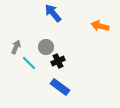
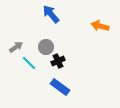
blue arrow: moved 2 px left, 1 px down
gray arrow: rotated 32 degrees clockwise
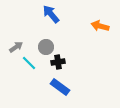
black cross: moved 1 px down; rotated 16 degrees clockwise
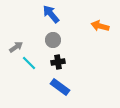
gray circle: moved 7 px right, 7 px up
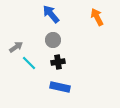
orange arrow: moved 3 px left, 9 px up; rotated 48 degrees clockwise
blue rectangle: rotated 24 degrees counterclockwise
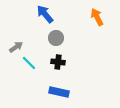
blue arrow: moved 6 px left
gray circle: moved 3 px right, 2 px up
black cross: rotated 16 degrees clockwise
blue rectangle: moved 1 px left, 5 px down
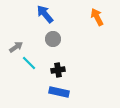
gray circle: moved 3 px left, 1 px down
black cross: moved 8 px down; rotated 16 degrees counterclockwise
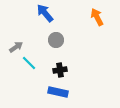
blue arrow: moved 1 px up
gray circle: moved 3 px right, 1 px down
black cross: moved 2 px right
blue rectangle: moved 1 px left
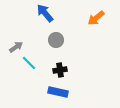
orange arrow: moved 1 px left, 1 px down; rotated 102 degrees counterclockwise
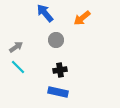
orange arrow: moved 14 px left
cyan line: moved 11 px left, 4 px down
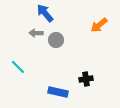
orange arrow: moved 17 px right, 7 px down
gray arrow: moved 20 px right, 14 px up; rotated 144 degrees counterclockwise
black cross: moved 26 px right, 9 px down
